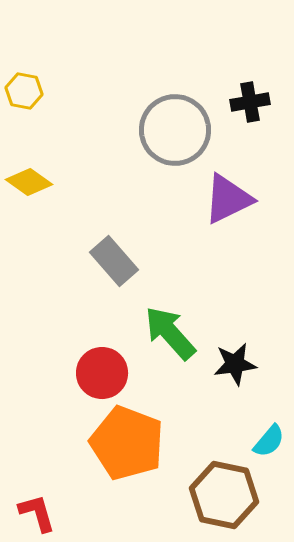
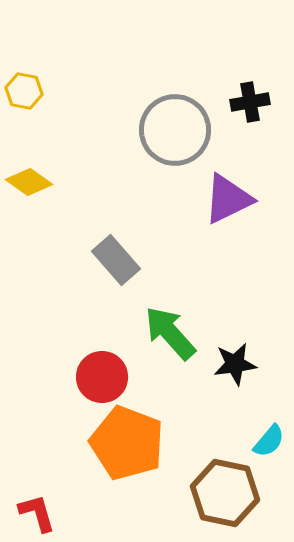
gray rectangle: moved 2 px right, 1 px up
red circle: moved 4 px down
brown hexagon: moved 1 px right, 2 px up
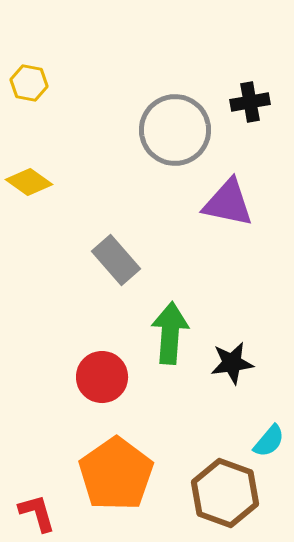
yellow hexagon: moved 5 px right, 8 px up
purple triangle: moved 4 px down; rotated 38 degrees clockwise
green arrow: rotated 46 degrees clockwise
black star: moved 3 px left, 1 px up
orange pentagon: moved 11 px left, 31 px down; rotated 16 degrees clockwise
brown hexagon: rotated 8 degrees clockwise
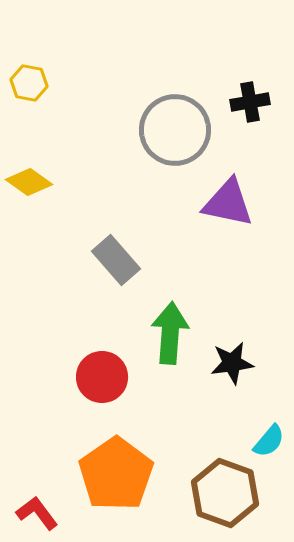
red L-shape: rotated 21 degrees counterclockwise
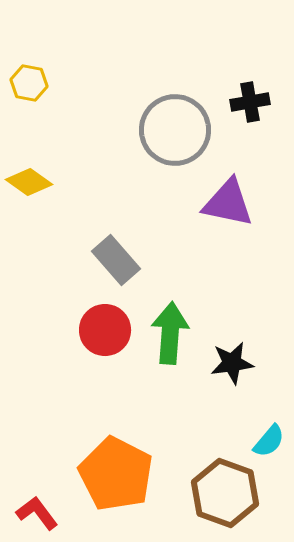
red circle: moved 3 px right, 47 px up
orange pentagon: rotated 10 degrees counterclockwise
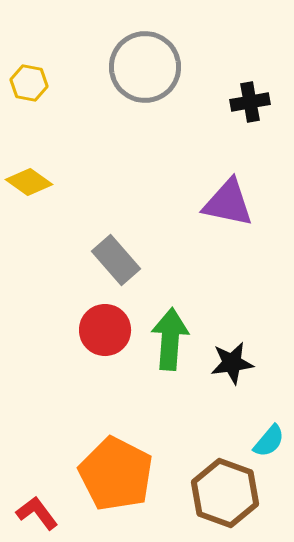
gray circle: moved 30 px left, 63 px up
green arrow: moved 6 px down
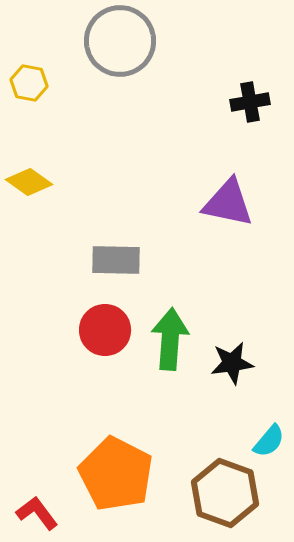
gray circle: moved 25 px left, 26 px up
gray rectangle: rotated 48 degrees counterclockwise
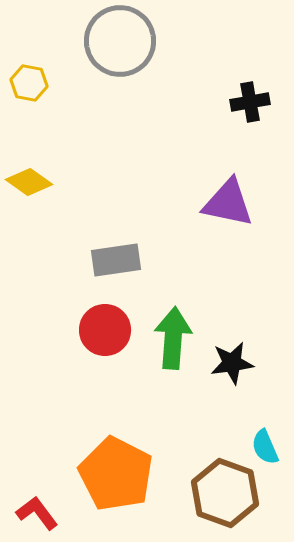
gray rectangle: rotated 9 degrees counterclockwise
green arrow: moved 3 px right, 1 px up
cyan semicircle: moved 4 px left, 6 px down; rotated 117 degrees clockwise
